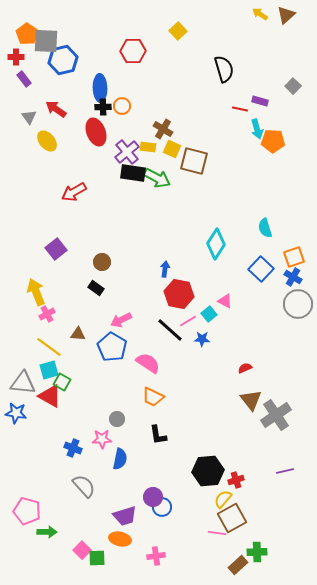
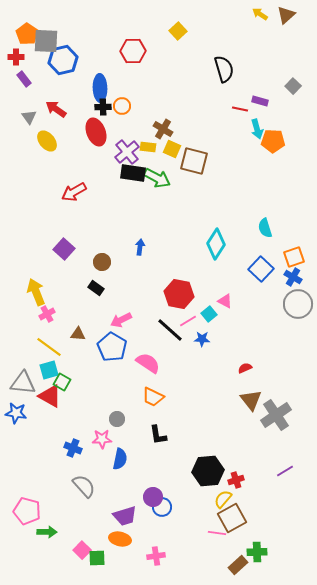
purple square at (56, 249): moved 8 px right; rotated 10 degrees counterclockwise
blue arrow at (165, 269): moved 25 px left, 22 px up
purple line at (285, 471): rotated 18 degrees counterclockwise
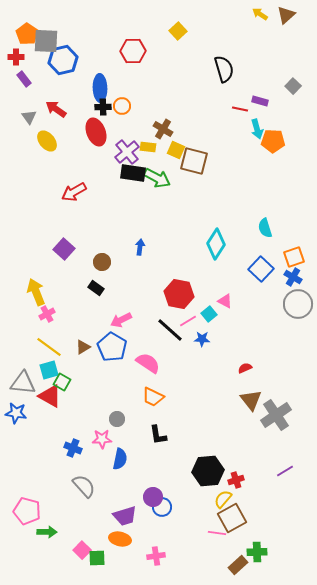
yellow square at (172, 149): moved 4 px right, 1 px down
brown triangle at (78, 334): moved 5 px right, 13 px down; rotated 35 degrees counterclockwise
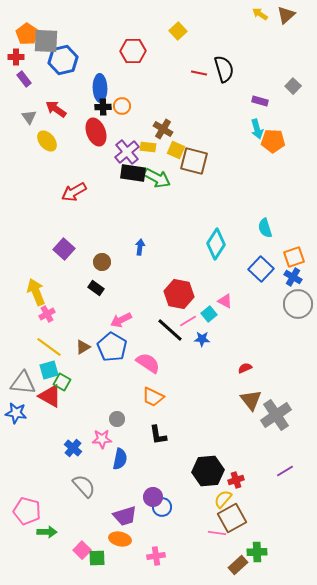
red line at (240, 109): moved 41 px left, 36 px up
blue cross at (73, 448): rotated 18 degrees clockwise
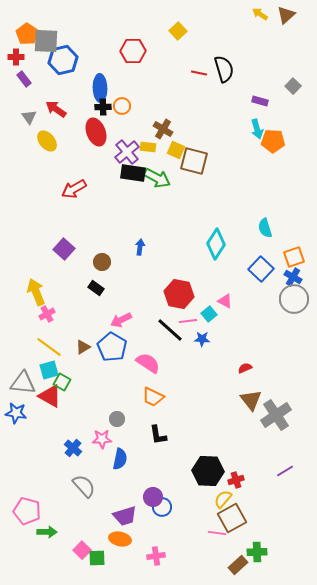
red arrow at (74, 192): moved 3 px up
gray circle at (298, 304): moved 4 px left, 5 px up
pink line at (188, 321): rotated 24 degrees clockwise
black hexagon at (208, 471): rotated 8 degrees clockwise
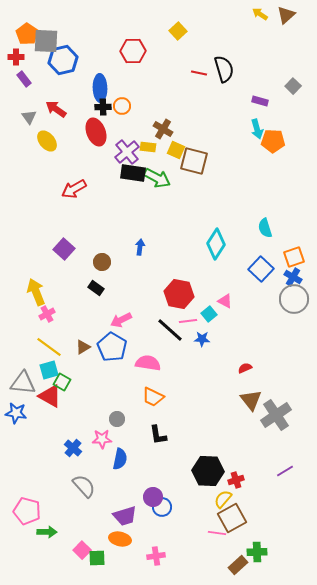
pink semicircle at (148, 363): rotated 25 degrees counterclockwise
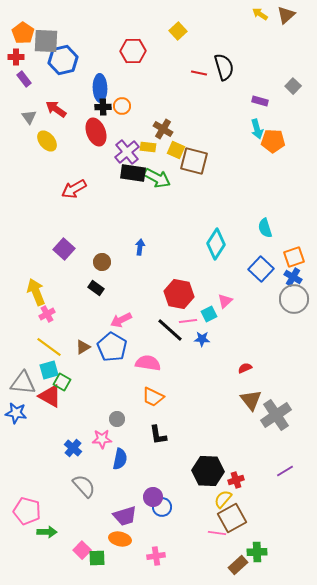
orange pentagon at (27, 34): moved 4 px left, 1 px up
black semicircle at (224, 69): moved 2 px up
pink triangle at (225, 301): rotated 49 degrees clockwise
cyan square at (209, 314): rotated 14 degrees clockwise
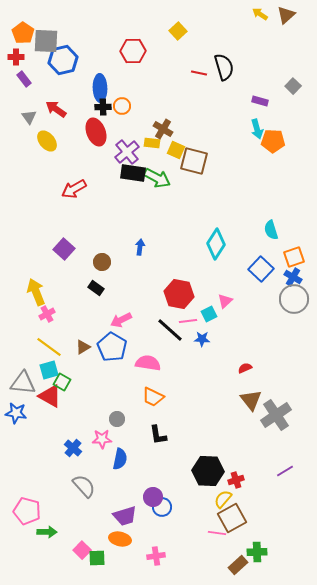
yellow rectangle at (148, 147): moved 4 px right, 4 px up
cyan semicircle at (265, 228): moved 6 px right, 2 px down
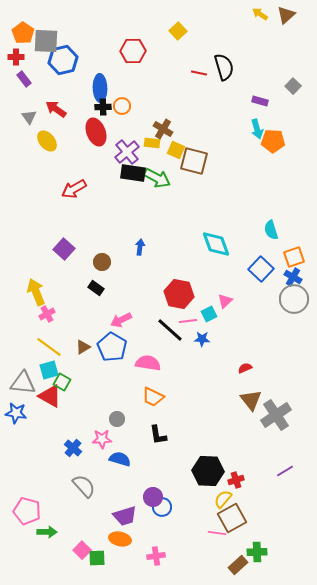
cyan diamond at (216, 244): rotated 52 degrees counterclockwise
blue semicircle at (120, 459): rotated 85 degrees counterclockwise
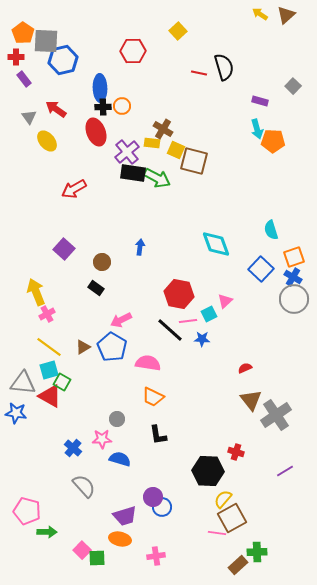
red cross at (236, 480): moved 28 px up; rotated 35 degrees clockwise
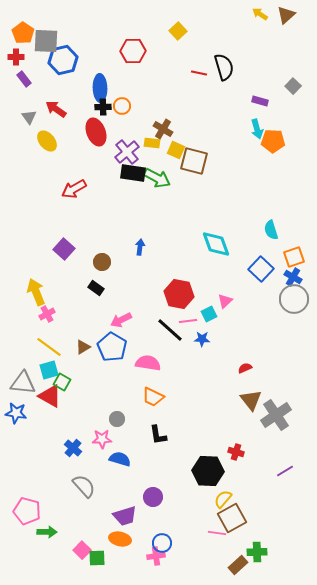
blue circle at (162, 507): moved 36 px down
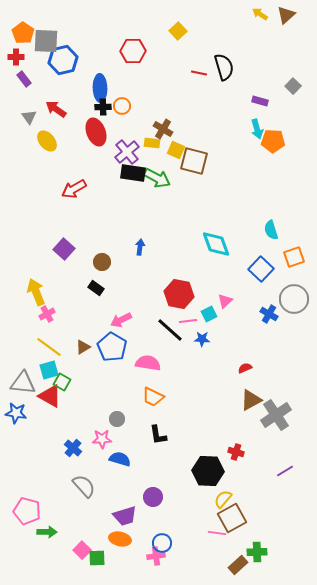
blue cross at (293, 277): moved 24 px left, 37 px down
brown triangle at (251, 400): rotated 40 degrees clockwise
